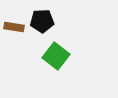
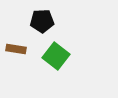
brown rectangle: moved 2 px right, 22 px down
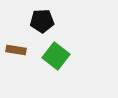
brown rectangle: moved 1 px down
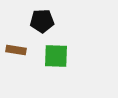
green square: rotated 36 degrees counterclockwise
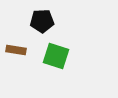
green square: rotated 16 degrees clockwise
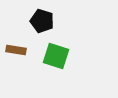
black pentagon: rotated 20 degrees clockwise
